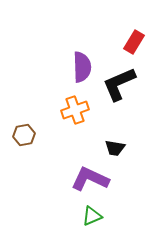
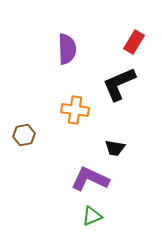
purple semicircle: moved 15 px left, 18 px up
orange cross: rotated 28 degrees clockwise
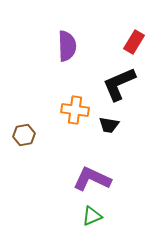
purple semicircle: moved 3 px up
black trapezoid: moved 6 px left, 23 px up
purple L-shape: moved 2 px right
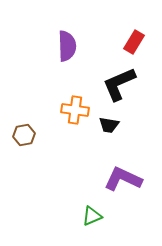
purple L-shape: moved 31 px right
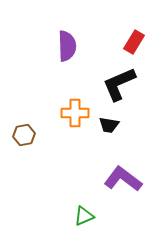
orange cross: moved 3 px down; rotated 8 degrees counterclockwise
purple L-shape: rotated 12 degrees clockwise
green triangle: moved 8 px left
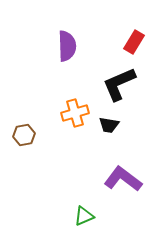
orange cross: rotated 16 degrees counterclockwise
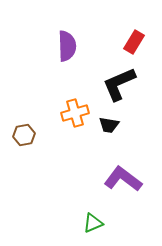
green triangle: moved 9 px right, 7 px down
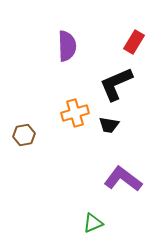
black L-shape: moved 3 px left
